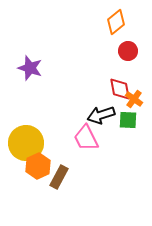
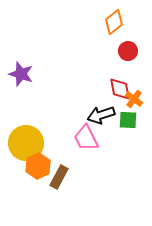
orange diamond: moved 2 px left
purple star: moved 9 px left, 6 px down
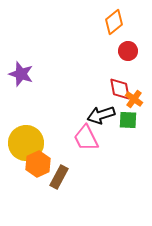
orange hexagon: moved 2 px up
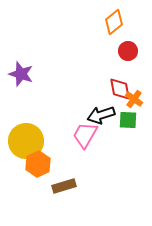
pink trapezoid: moved 1 px left, 3 px up; rotated 56 degrees clockwise
yellow circle: moved 2 px up
brown rectangle: moved 5 px right, 9 px down; rotated 45 degrees clockwise
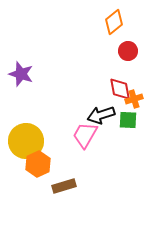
orange cross: rotated 36 degrees clockwise
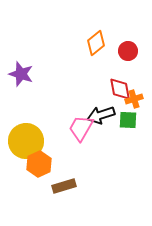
orange diamond: moved 18 px left, 21 px down
pink trapezoid: moved 4 px left, 7 px up
orange hexagon: moved 1 px right
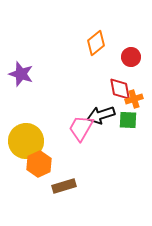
red circle: moved 3 px right, 6 px down
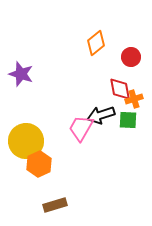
brown rectangle: moved 9 px left, 19 px down
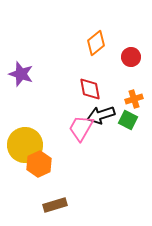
red diamond: moved 30 px left
green square: rotated 24 degrees clockwise
yellow circle: moved 1 px left, 4 px down
